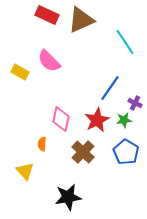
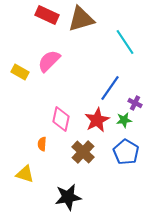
brown triangle: moved 1 px up; rotated 8 degrees clockwise
pink semicircle: rotated 90 degrees clockwise
yellow triangle: moved 3 px down; rotated 30 degrees counterclockwise
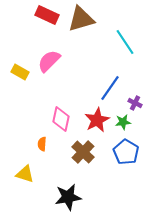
green star: moved 1 px left, 2 px down
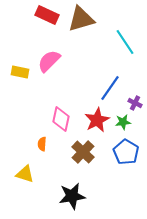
yellow rectangle: rotated 18 degrees counterclockwise
black star: moved 4 px right, 1 px up
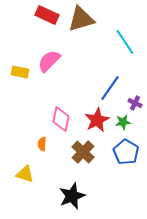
black star: rotated 12 degrees counterclockwise
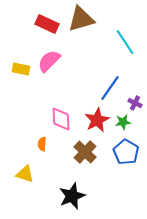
red rectangle: moved 9 px down
yellow rectangle: moved 1 px right, 3 px up
pink diamond: rotated 15 degrees counterclockwise
brown cross: moved 2 px right
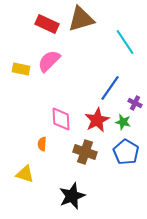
green star: rotated 21 degrees clockwise
brown cross: rotated 25 degrees counterclockwise
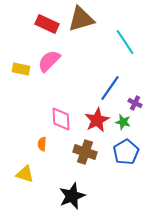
blue pentagon: rotated 10 degrees clockwise
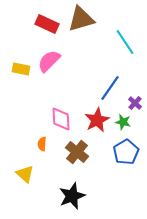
purple cross: rotated 16 degrees clockwise
brown cross: moved 8 px left; rotated 20 degrees clockwise
yellow triangle: rotated 24 degrees clockwise
